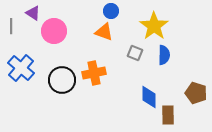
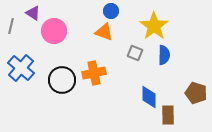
gray line: rotated 14 degrees clockwise
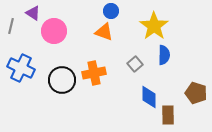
gray square: moved 11 px down; rotated 28 degrees clockwise
blue cross: rotated 16 degrees counterclockwise
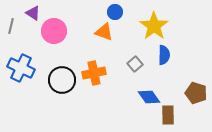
blue circle: moved 4 px right, 1 px down
blue diamond: rotated 35 degrees counterclockwise
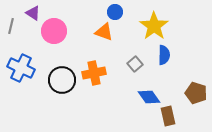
brown rectangle: moved 1 px down; rotated 12 degrees counterclockwise
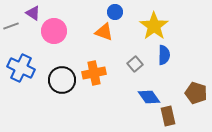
gray line: rotated 56 degrees clockwise
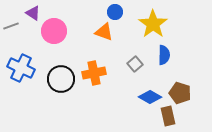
yellow star: moved 1 px left, 2 px up
black circle: moved 1 px left, 1 px up
brown pentagon: moved 16 px left
blue diamond: moved 1 px right; rotated 25 degrees counterclockwise
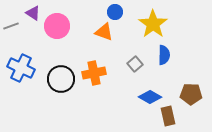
pink circle: moved 3 px right, 5 px up
brown pentagon: moved 11 px right, 1 px down; rotated 15 degrees counterclockwise
